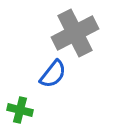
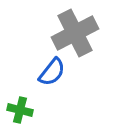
blue semicircle: moved 1 px left, 2 px up
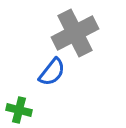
green cross: moved 1 px left
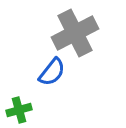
green cross: rotated 30 degrees counterclockwise
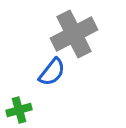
gray cross: moved 1 px left, 1 px down
